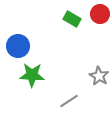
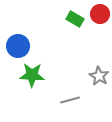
green rectangle: moved 3 px right
gray line: moved 1 px right, 1 px up; rotated 18 degrees clockwise
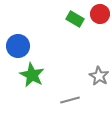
green star: rotated 25 degrees clockwise
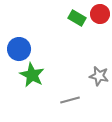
green rectangle: moved 2 px right, 1 px up
blue circle: moved 1 px right, 3 px down
gray star: rotated 18 degrees counterclockwise
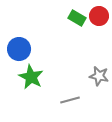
red circle: moved 1 px left, 2 px down
green star: moved 1 px left, 2 px down
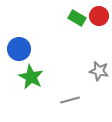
gray star: moved 5 px up
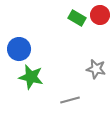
red circle: moved 1 px right, 1 px up
gray star: moved 3 px left, 2 px up
green star: rotated 15 degrees counterclockwise
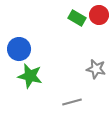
red circle: moved 1 px left
green star: moved 1 px left, 1 px up
gray line: moved 2 px right, 2 px down
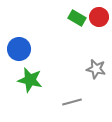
red circle: moved 2 px down
green star: moved 4 px down
